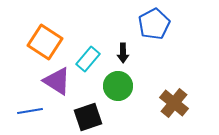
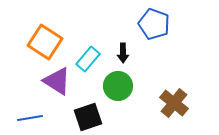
blue pentagon: rotated 24 degrees counterclockwise
blue line: moved 7 px down
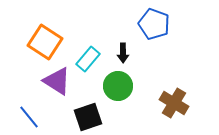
brown cross: rotated 8 degrees counterclockwise
blue line: moved 1 px left, 1 px up; rotated 60 degrees clockwise
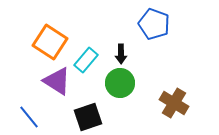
orange square: moved 5 px right
black arrow: moved 2 px left, 1 px down
cyan rectangle: moved 2 px left, 1 px down
green circle: moved 2 px right, 3 px up
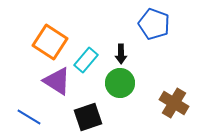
blue line: rotated 20 degrees counterclockwise
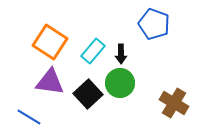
cyan rectangle: moved 7 px right, 9 px up
purple triangle: moved 7 px left, 1 px down; rotated 24 degrees counterclockwise
black square: moved 23 px up; rotated 24 degrees counterclockwise
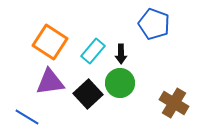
purple triangle: rotated 16 degrees counterclockwise
blue line: moved 2 px left
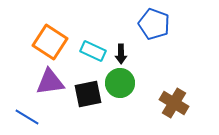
cyan rectangle: rotated 75 degrees clockwise
black square: rotated 32 degrees clockwise
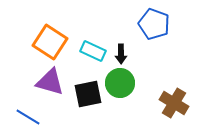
purple triangle: rotated 24 degrees clockwise
blue line: moved 1 px right
